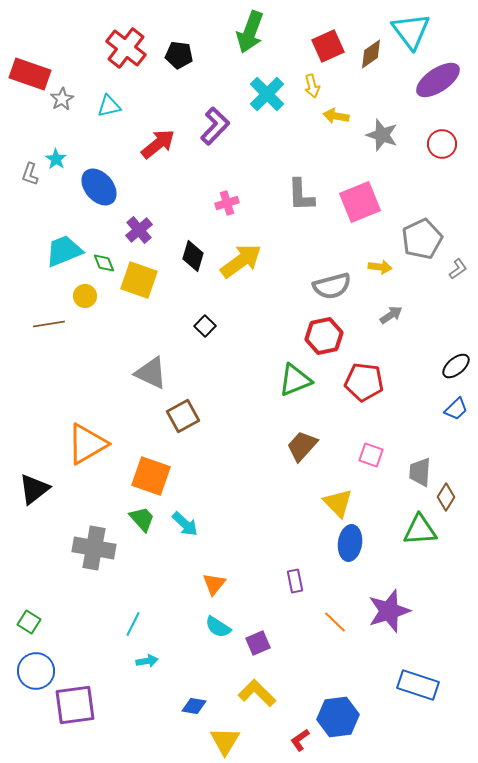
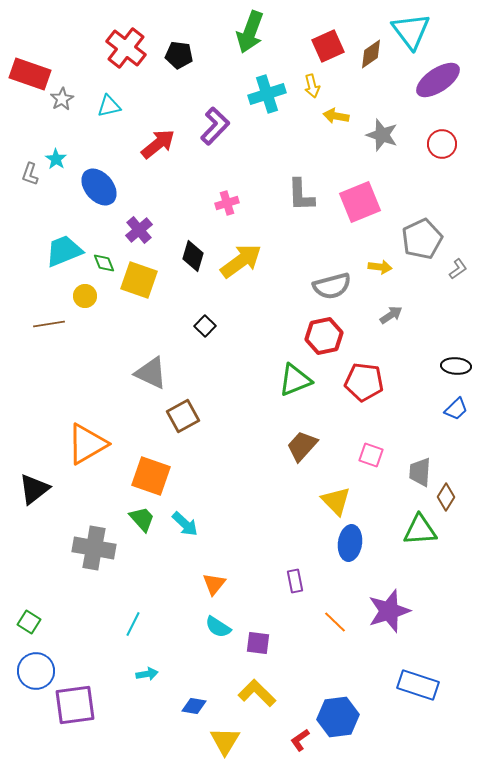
cyan cross at (267, 94): rotated 27 degrees clockwise
black ellipse at (456, 366): rotated 44 degrees clockwise
yellow triangle at (338, 503): moved 2 px left, 2 px up
purple square at (258, 643): rotated 30 degrees clockwise
cyan arrow at (147, 661): moved 13 px down
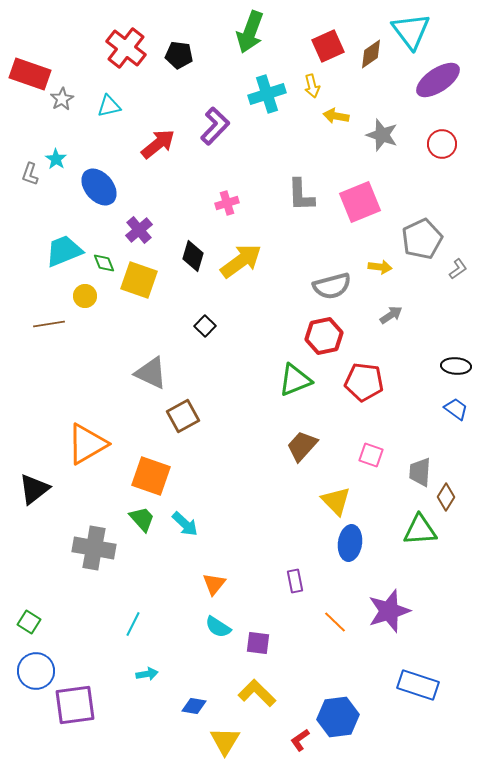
blue trapezoid at (456, 409): rotated 100 degrees counterclockwise
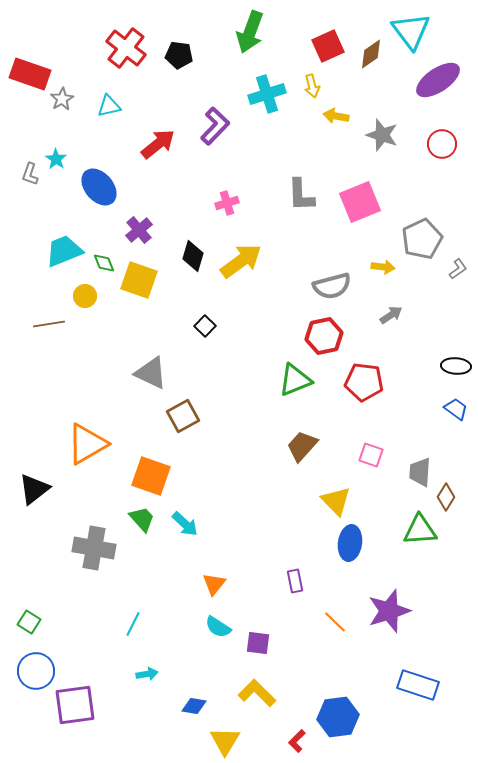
yellow arrow at (380, 267): moved 3 px right
red L-shape at (300, 740): moved 3 px left, 1 px down; rotated 10 degrees counterclockwise
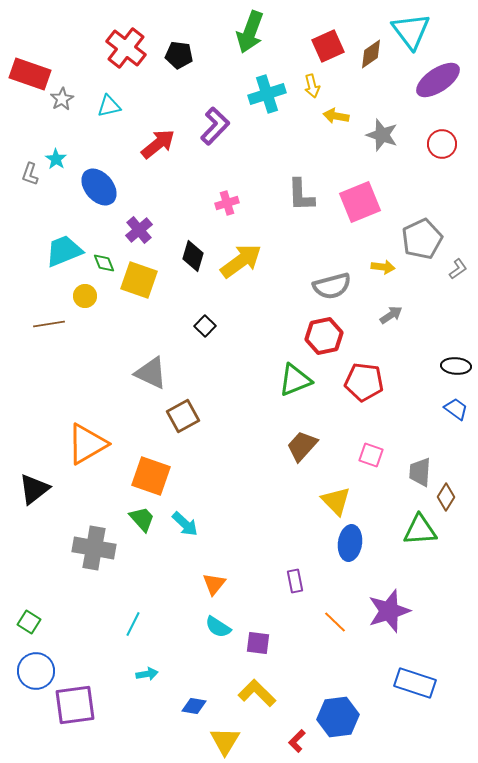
blue rectangle at (418, 685): moved 3 px left, 2 px up
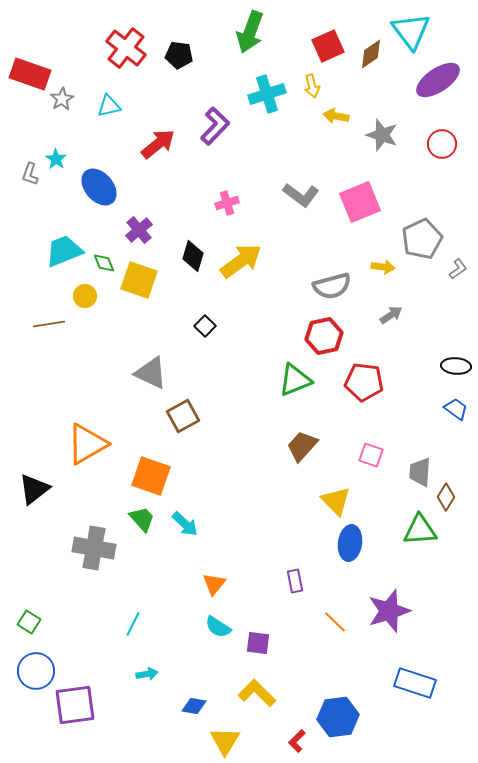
gray L-shape at (301, 195): rotated 51 degrees counterclockwise
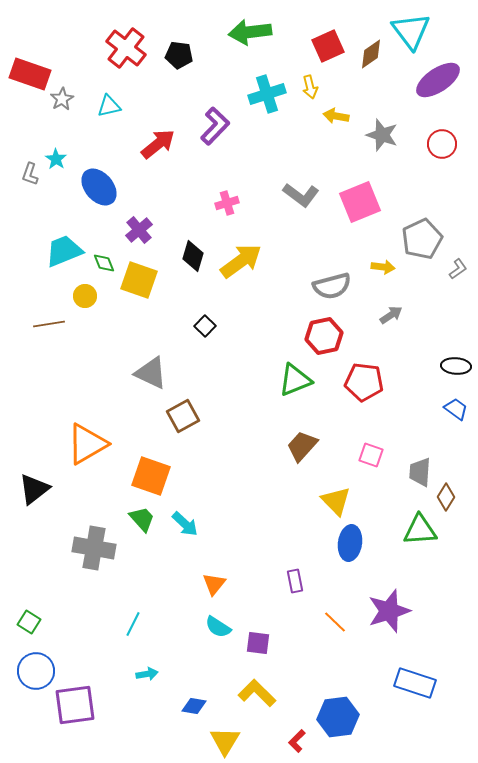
green arrow at (250, 32): rotated 63 degrees clockwise
yellow arrow at (312, 86): moved 2 px left, 1 px down
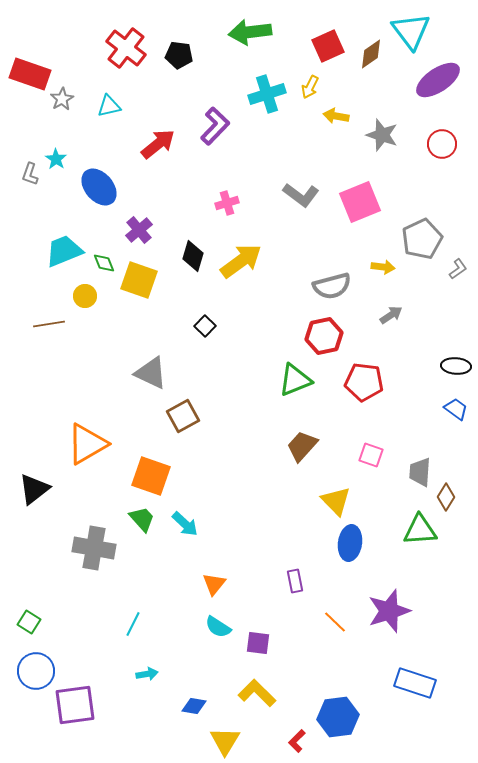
yellow arrow at (310, 87): rotated 40 degrees clockwise
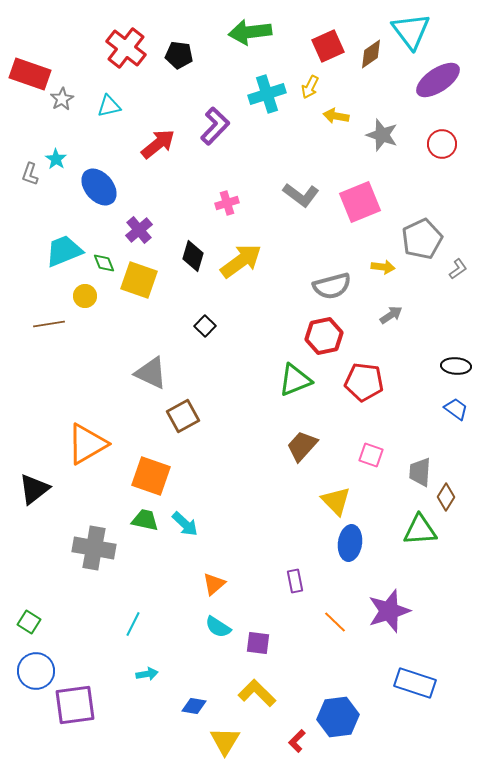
green trapezoid at (142, 519): moved 3 px right, 1 px down; rotated 36 degrees counterclockwise
orange triangle at (214, 584): rotated 10 degrees clockwise
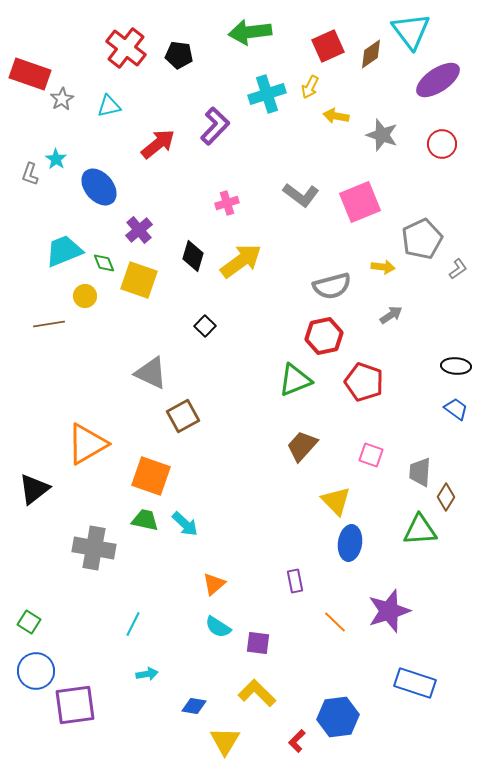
red pentagon at (364, 382): rotated 12 degrees clockwise
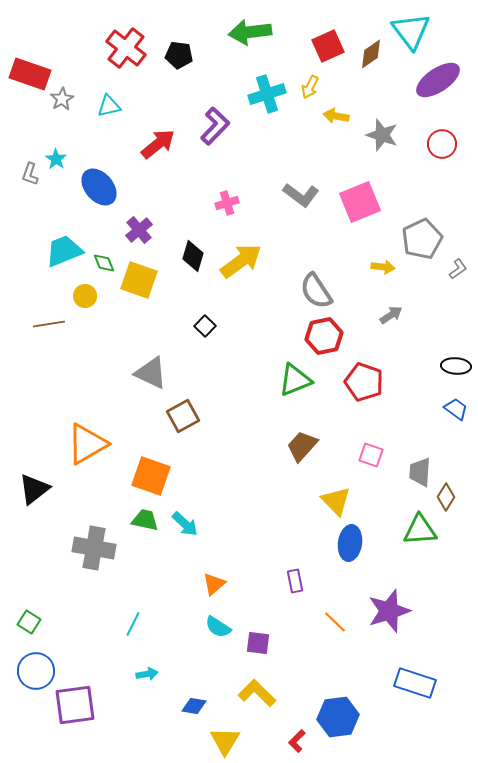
gray semicircle at (332, 286): moved 16 px left, 5 px down; rotated 72 degrees clockwise
